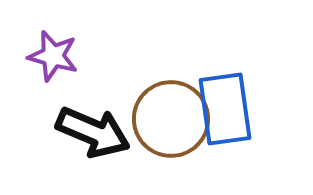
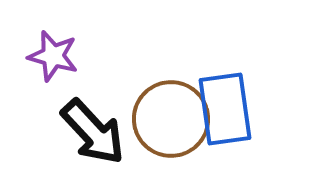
black arrow: rotated 24 degrees clockwise
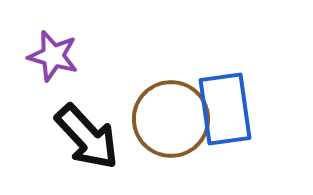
black arrow: moved 6 px left, 5 px down
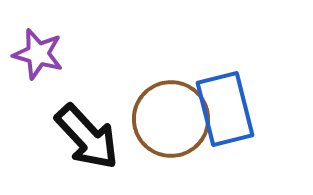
purple star: moved 15 px left, 2 px up
blue rectangle: rotated 6 degrees counterclockwise
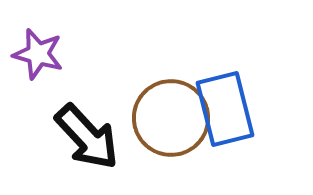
brown circle: moved 1 px up
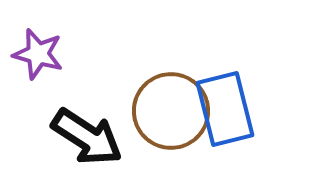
brown circle: moved 7 px up
black arrow: rotated 14 degrees counterclockwise
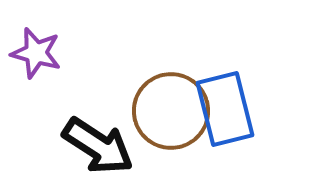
purple star: moved 2 px left, 1 px up
black arrow: moved 11 px right, 9 px down
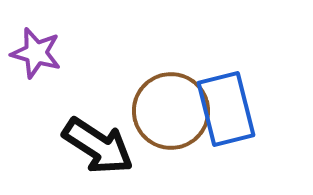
blue rectangle: moved 1 px right
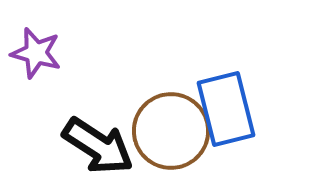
brown circle: moved 20 px down
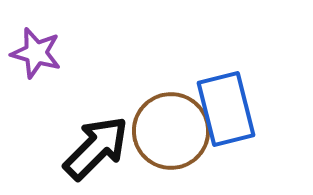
black arrow: moved 2 px left, 2 px down; rotated 78 degrees counterclockwise
